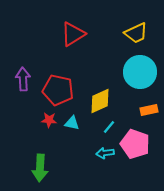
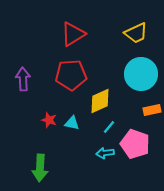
cyan circle: moved 1 px right, 2 px down
red pentagon: moved 13 px right, 15 px up; rotated 16 degrees counterclockwise
orange rectangle: moved 3 px right
red star: rotated 14 degrees clockwise
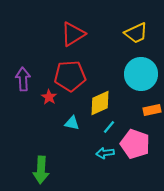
red pentagon: moved 1 px left, 1 px down
yellow diamond: moved 2 px down
red star: moved 23 px up; rotated 14 degrees clockwise
green arrow: moved 1 px right, 2 px down
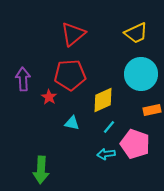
red triangle: rotated 8 degrees counterclockwise
red pentagon: moved 1 px up
yellow diamond: moved 3 px right, 3 px up
cyan arrow: moved 1 px right, 1 px down
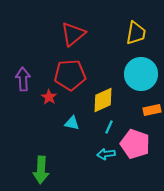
yellow trapezoid: rotated 55 degrees counterclockwise
cyan line: rotated 16 degrees counterclockwise
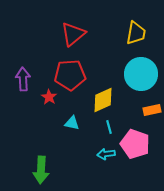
cyan line: rotated 40 degrees counterclockwise
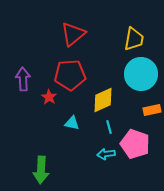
yellow trapezoid: moved 2 px left, 6 px down
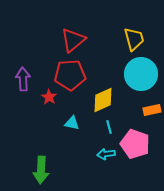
red triangle: moved 6 px down
yellow trapezoid: rotated 25 degrees counterclockwise
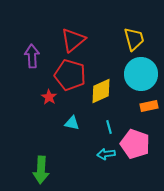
red pentagon: rotated 20 degrees clockwise
purple arrow: moved 9 px right, 23 px up
yellow diamond: moved 2 px left, 9 px up
orange rectangle: moved 3 px left, 4 px up
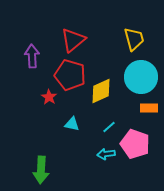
cyan circle: moved 3 px down
orange rectangle: moved 2 px down; rotated 12 degrees clockwise
cyan triangle: moved 1 px down
cyan line: rotated 64 degrees clockwise
